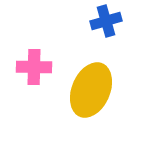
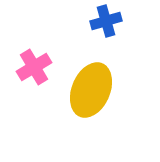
pink cross: rotated 32 degrees counterclockwise
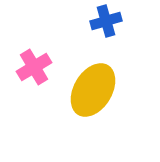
yellow ellipse: moved 2 px right; rotated 8 degrees clockwise
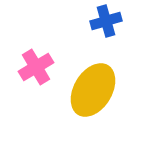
pink cross: moved 2 px right
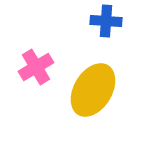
blue cross: rotated 20 degrees clockwise
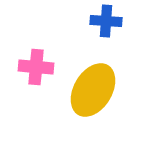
pink cross: rotated 36 degrees clockwise
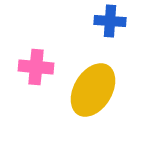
blue cross: moved 4 px right
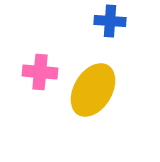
pink cross: moved 4 px right, 5 px down
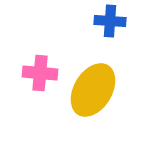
pink cross: moved 1 px down
